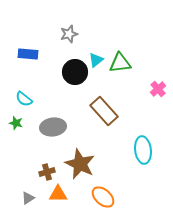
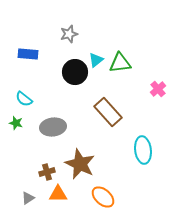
brown rectangle: moved 4 px right, 1 px down
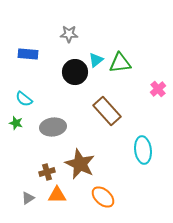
gray star: rotated 18 degrees clockwise
brown rectangle: moved 1 px left, 1 px up
orange triangle: moved 1 px left, 1 px down
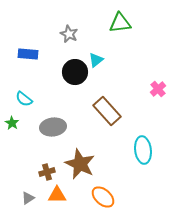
gray star: rotated 24 degrees clockwise
green triangle: moved 40 px up
green star: moved 4 px left; rotated 16 degrees clockwise
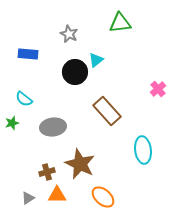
green star: rotated 24 degrees clockwise
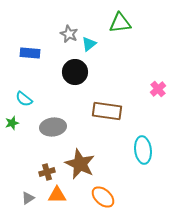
blue rectangle: moved 2 px right, 1 px up
cyan triangle: moved 7 px left, 16 px up
brown rectangle: rotated 40 degrees counterclockwise
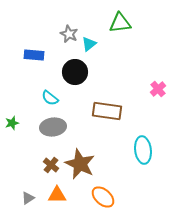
blue rectangle: moved 4 px right, 2 px down
cyan semicircle: moved 26 px right, 1 px up
brown cross: moved 4 px right, 7 px up; rotated 35 degrees counterclockwise
